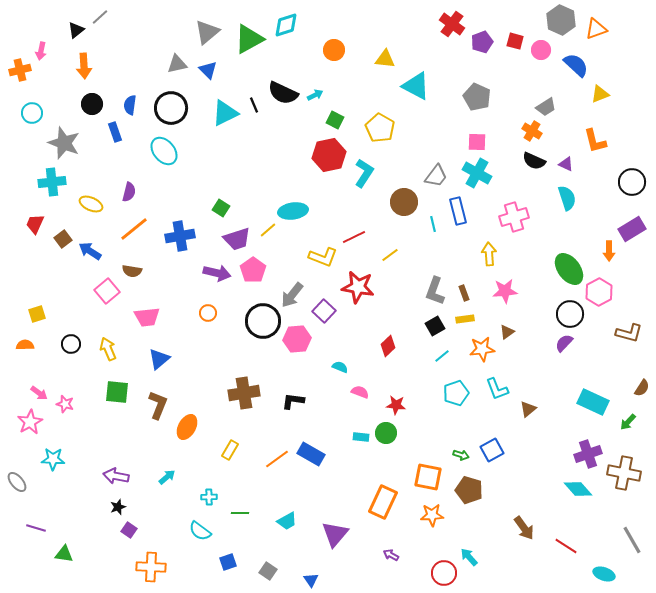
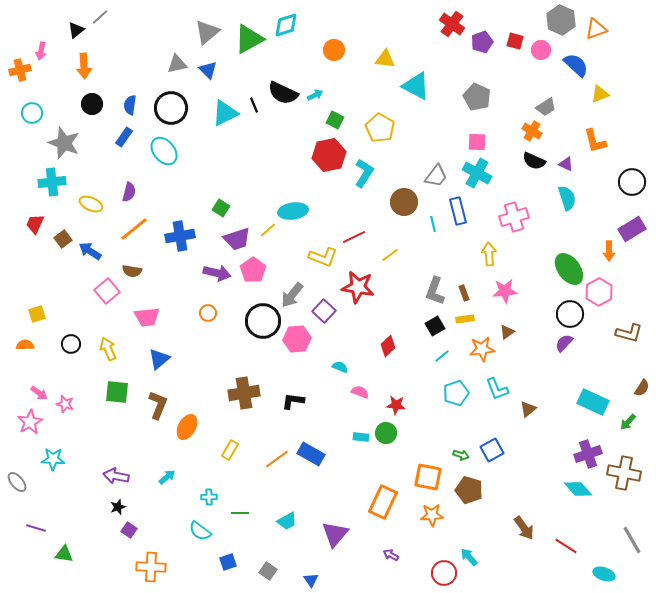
blue rectangle at (115, 132): moved 9 px right, 5 px down; rotated 54 degrees clockwise
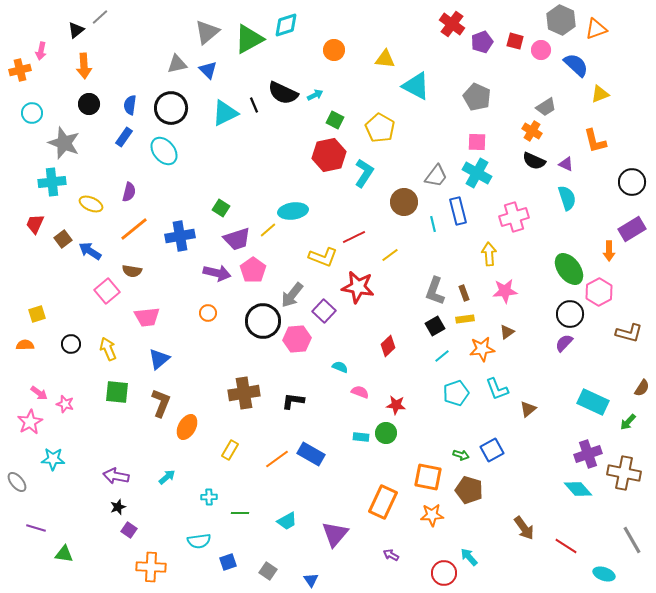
black circle at (92, 104): moved 3 px left
brown L-shape at (158, 405): moved 3 px right, 2 px up
cyan semicircle at (200, 531): moved 1 px left, 10 px down; rotated 45 degrees counterclockwise
